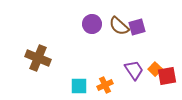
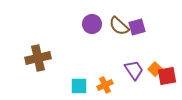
brown cross: rotated 35 degrees counterclockwise
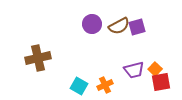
brown semicircle: rotated 70 degrees counterclockwise
purple trapezoid: rotated 110 degrees clockwise
red square: moved 6 px left, 6 px down
cyan square: rotated 30 degrees clockwise
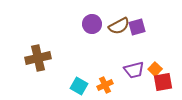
red square: moved 2 px right
